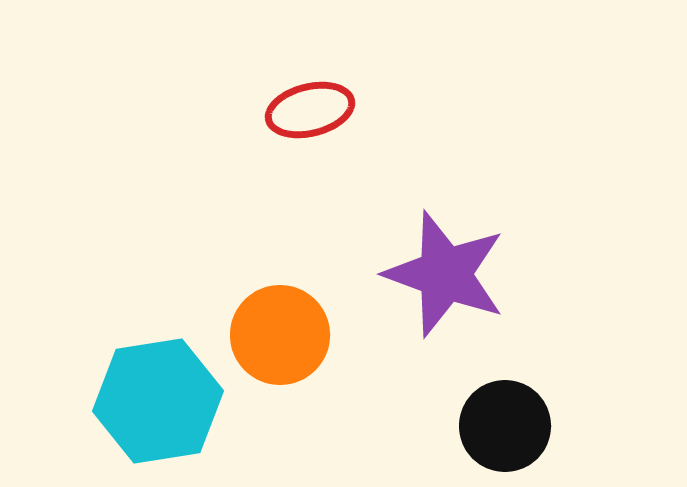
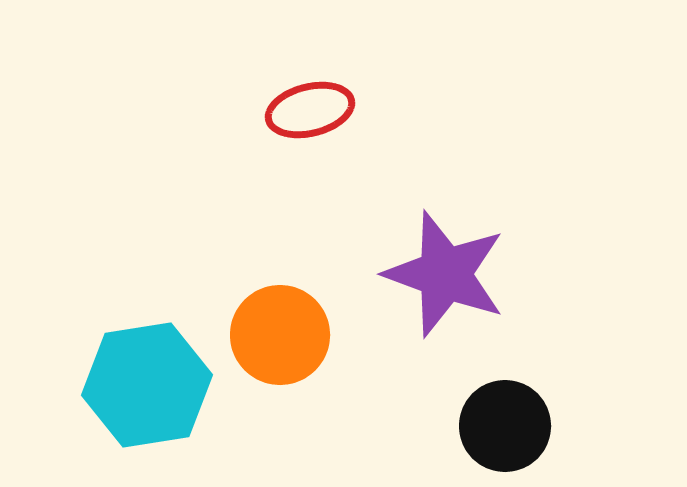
cyan hexagon: moved 11 px left, 16 px up
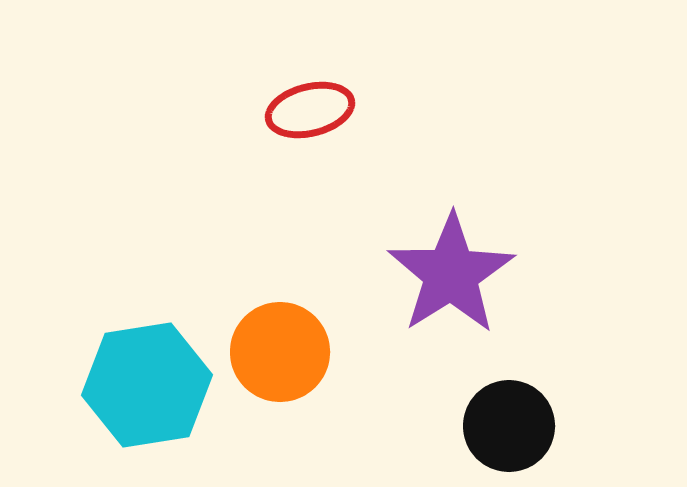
purple star: moved 6 px right; rotated 20 degrees clockwise
orange circle: moved 17 px down
black circle: moved 4 px right
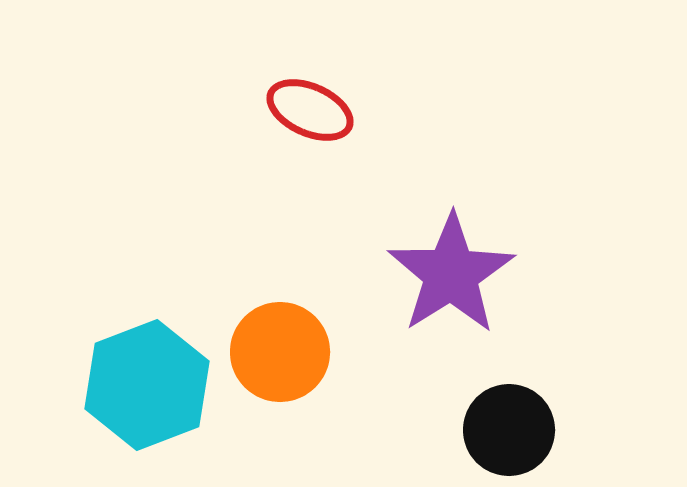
red ellipse: rotated 38 degrees clockwise
cyan hexagon: rotated 12 degrees counterclockwise
black circle: moved 4 px down
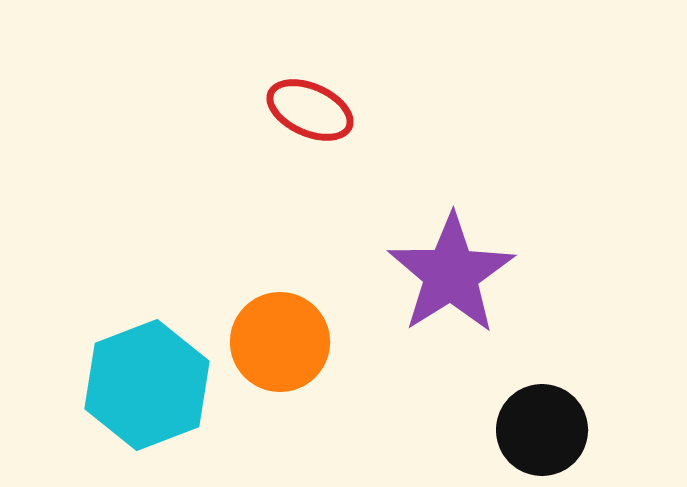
orange circle: moved 10 px up
black circle: moved 33 px right
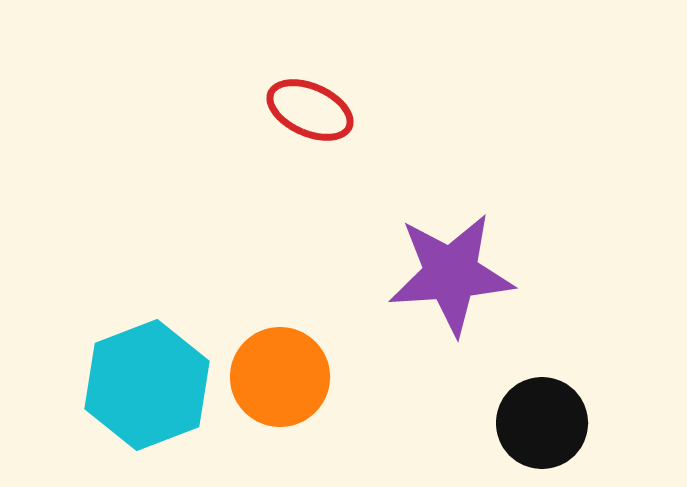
purple star: rotated 28 degrees clockwise
orange circle: moved 35 px down
black circle: moved 7 px up
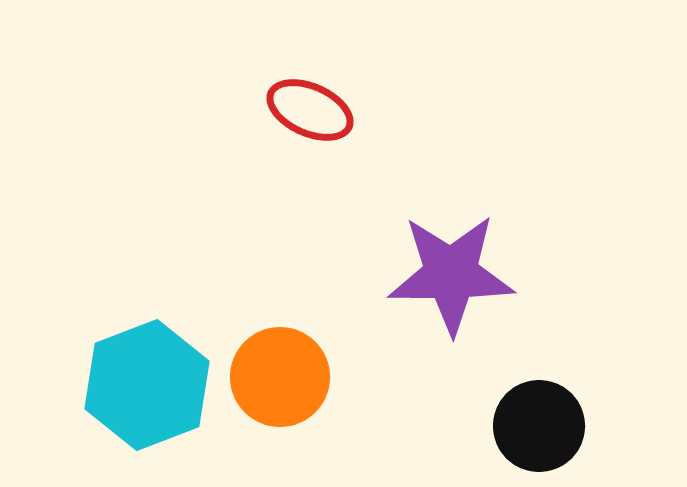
purple star: rotated 4 degrees clockwise
black circle: moved 3 px left, 3 px down
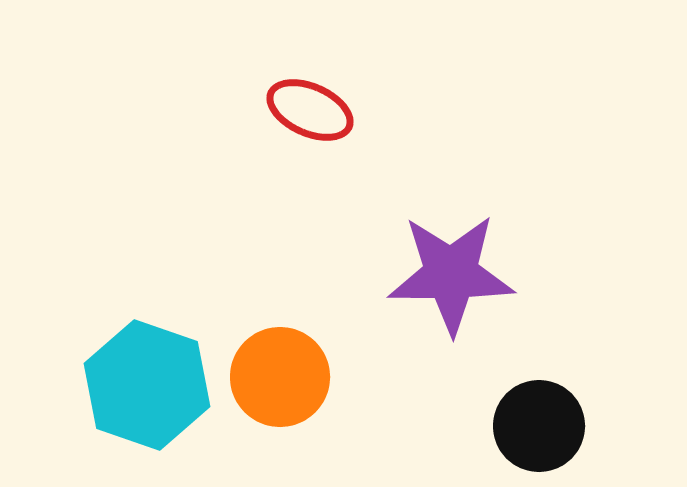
cyan hexagon: rotated 20 degrees counterclockwise
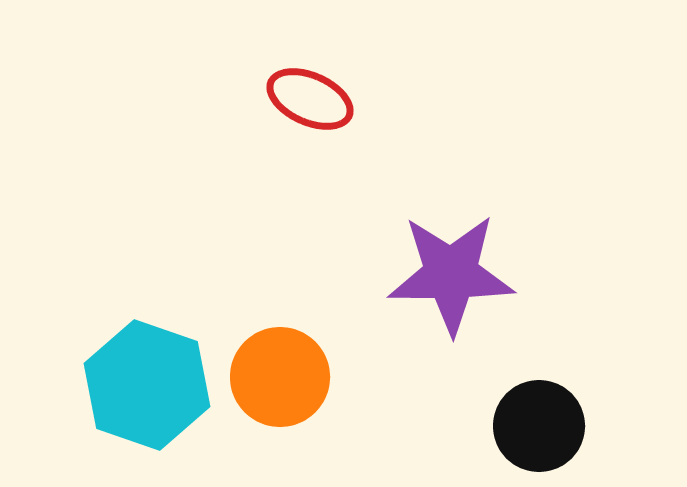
red ellipse: moved 11 px up
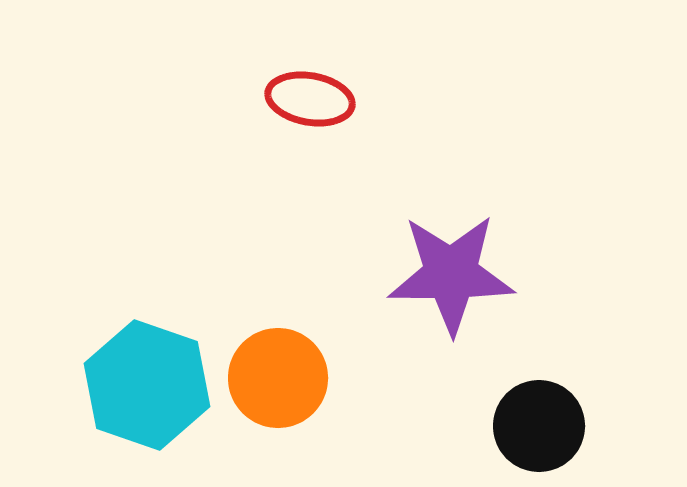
red ellipse: rotated 14 degrees counterclockwise
orange circle: moved 2 px left, 1 px down
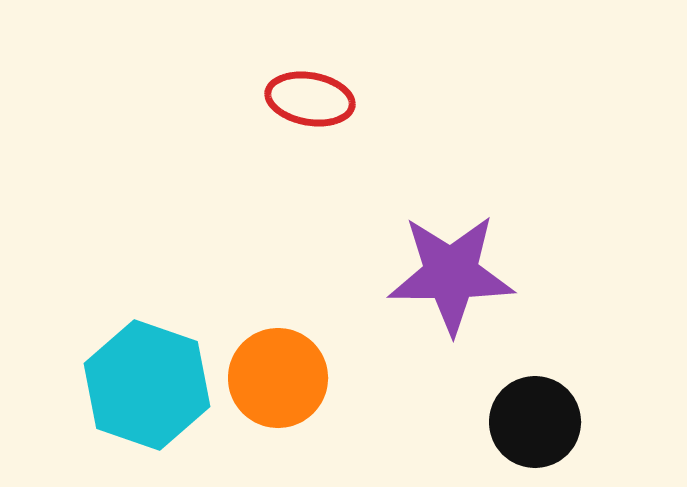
black circle: moved 4 px left, 4 px up
